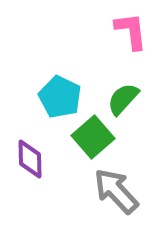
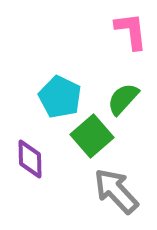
green square: moved 1 px left, 1 px up
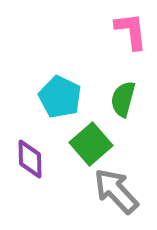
green semicircle: rotated 27 degrees counterclockwise
green square: moved 1 px left, 8 px down
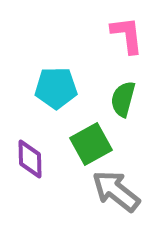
pink L-shape: moved 4 px left, 4 px down
cyan pentagon: moved 4 px left, 9 px up; rotated 27 degrees counterclockwise
green square: rotated 12 degrees clockwise
gray arrow: rotated 9 degrees counterclockwise
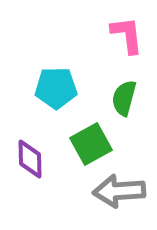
green semicircle: moved 1 px right, 1 px up
gray arrow: moved 3 px right; rotated 42 degrees counterclockwise
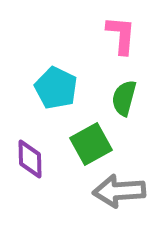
pink L-shape: moved 6 px left; rotated 12 degrees clockwise
cyan pentagon: rotated 27 degrees clockwise
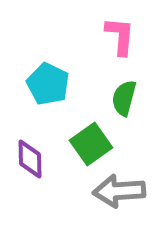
pink L-shape: moved 1 px left, 1 px down
cyan pentagon: moved 8 px left, 4 px up
green square: rotated 6 degrees counterclockwise
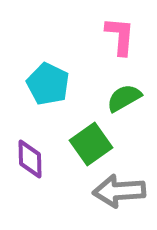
green semicircle: rotated 45 degrees clockwise
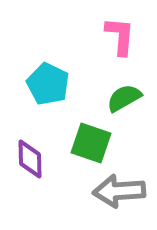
green square: moved 1 px up; rotated 36 degrees counterclockwise
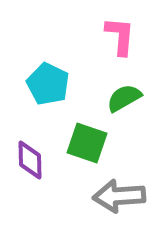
green square: moved 4 px left
purple diamond: moved 1 px down
gray arrow: moved 5 px down
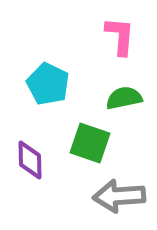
green semicircle: rotated 18 degrees clockwise
green square: moved 3 px right
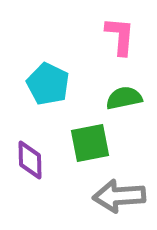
green square: rotated 30 degrees counterclockwise
